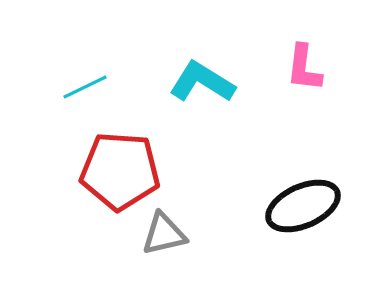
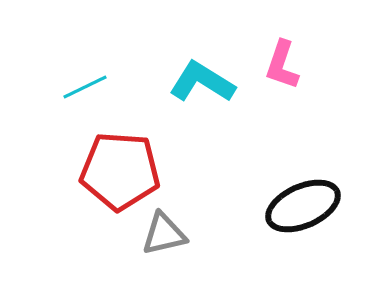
pink L-shape: moved 22 px left, 3 px up; rotated 12 degrees clockwise
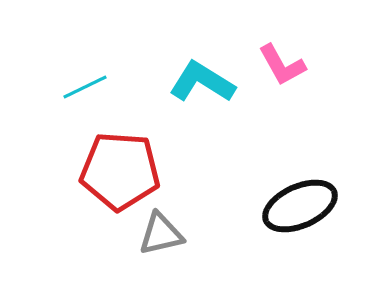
pink L-shape: rotated 48 degrees counterclockwise
black ellipse: moved 3 px left
gray triangle: moved 3 px left
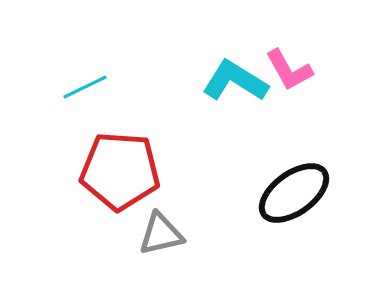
pink L-shape: moved 7 px right, 5 px down
cyan L-shape: moved 33 px right, 1 px up
black ellipse: moved 6 px left, 13 px up; rotated 12 degrees counterclockwise
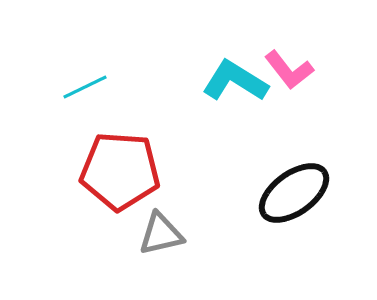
pink L-shape: rotated 9 degrees counterclockwise
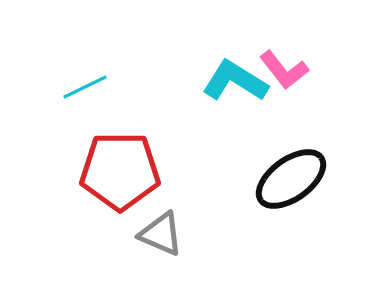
pink L-shape: moved 5 px left
red pentagon: rotated 4 degrees counterclockwise
black ellipse: moved 3 px left, 14 px up
gray triangle: rotated 36 degrees clockwise
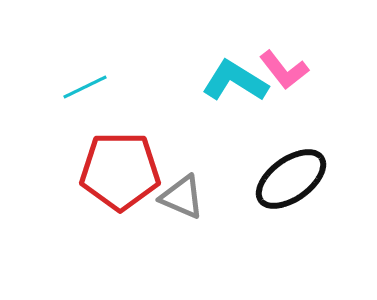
gray triangle: moved 21 px right, 37 px up
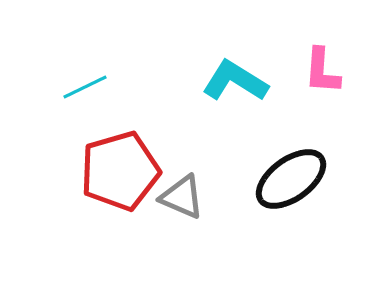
pink L-shape: moved 38 px right, 1 px down; rotated 42 degrees clockwise
red pentagon: rotated 16 degrees counterclockwise
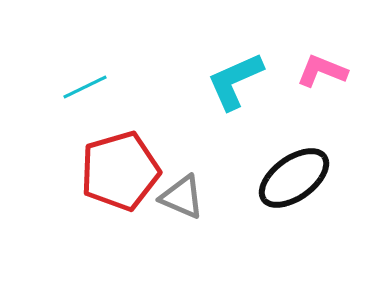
pink L-shape: rotated 108 degrees clockwise
cyan L-shape: rotated 56 degrees counterclockwise
black ellipse: moved 3 px right, 1 px up
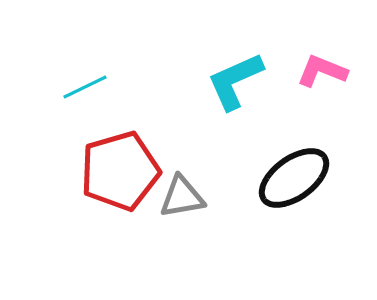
gray triangle: rotated 33 degrees counterclockwise
